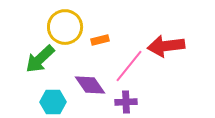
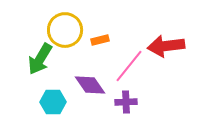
yellow circle: moved 3 px down
green arrow: rotated 16 degrees counterclockwise
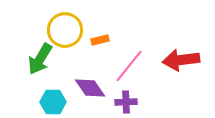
red arrow: moved 15 px right, 14 px down
purple diamond: moved 3 px down
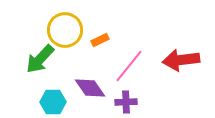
orange rectangle: rotated 12 degrees counterclockwise
green arrow: rotated 12 degrees clockwise
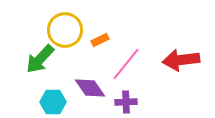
pink line: moved 3 px left, 2 px up
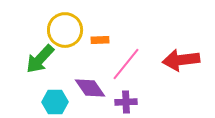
orange rectangle: rotated 24 degrees clockwise
cyan hexagon: moved 2 px right
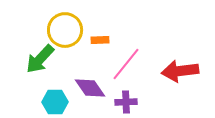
red arrow: moved 1 px left, 11 px down
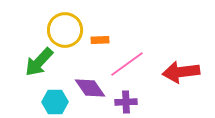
green arrow: moved 1 px left, 3 px down
pink line: moved 1 px right; rotated 15 degrees clockwise
red arrow: moved 1 px right, 1 px down
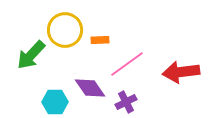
green arrow: moved 8 px left, 7 px up
purple cross: rotated 25 degrees counterclockwise
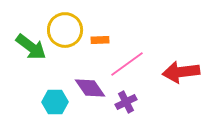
green arrow: moved 8 px up; rotated 96 degrees counterclockwise
